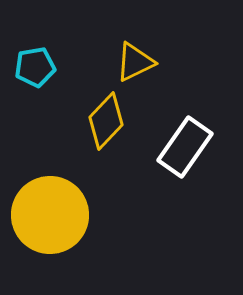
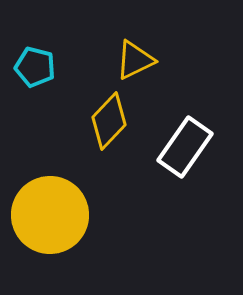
yellow triangle: moved 2 px up
cyan pentagon: rotated 24 degrees clockwise
yellow diamond: moved 3 px right
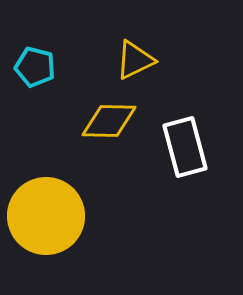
yellow diamond: rotated 48 degrees clockwise
white rectangle: rotated 50 degrees counterclockwise
yellow circle: moved 4 px left, 1 px down
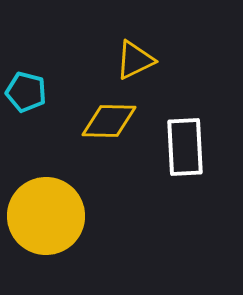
cyan pentagon: moved 9 px left, 25 px down
white rectangle: rotated 12 degrees clockwise
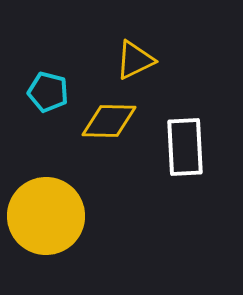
cyan pentagon: moved 22 px right
